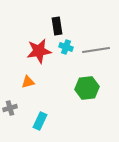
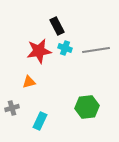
black rectangle: rotated 18 degrees counterclockwise
cyan cross: moved 1 px left, 1 px down
orange triangle: moved 1 px right
green hexagon: moved 19 px down
gray cross: moved 2 px right
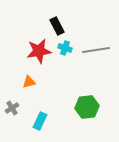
gray cross: rotated 16 degrees counterclockwise
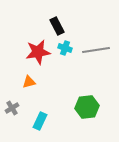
red star: moved 1 px left, 1 px down
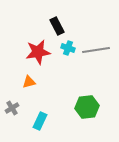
cyan cross: moved 3 px right
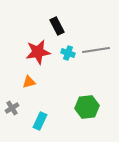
cyan cross: moved 5 px down
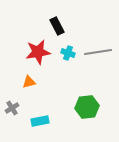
gray line: moved 2 px right, 2 px down
cyan rectangle: rotated 54 degrees clockwise
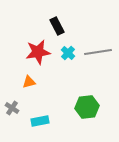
cyan cross: rotated 24 degrees clockwise
gray cross: rotated 24 degrees counterclockwise
